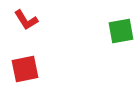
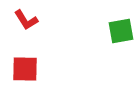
red square: rotated 12 degrees clockwise
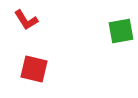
red square: moved 9 px right; rotated 12 degrees clockwise
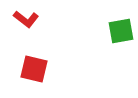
red L-shape: moved 1 px up; rotated 20 degrees counterclockwise
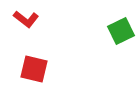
green square: rotated 16 degrees counterclockwise
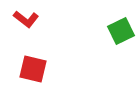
red square: moved 1 px left
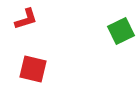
red L-shape: rotated 55 degrees counterclockwise
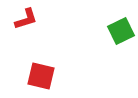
red square: moved 8 px right, 7 px down
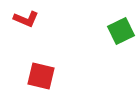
red L-shape: rotated 40 degrees clockwise
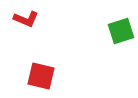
green square: rotated 8 degrees clockwise
